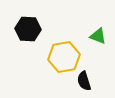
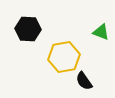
green triangle: moved 3 px right, 4 px up
black semicircle: rotated 18 degrees counterclockwise
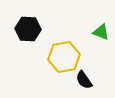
black semicircle: moved 1 px up
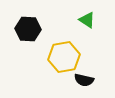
green triangle: moved 14 px left, 12 px up; rotated 12 degrees clockwise
black semicircle: rotated 42 degrees counterclockwise
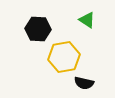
black hexagon: moved 10 px right
black semicircle: moved 3 px down
